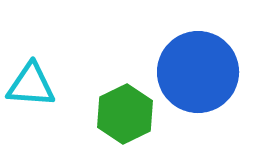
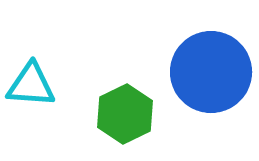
blue circle: moved 13 px right
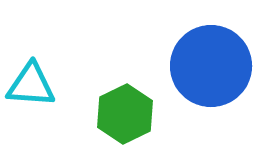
blue circle: moved 6 px up
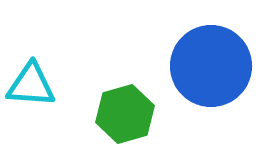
green hexagon: rotated 10 degrees clockwise
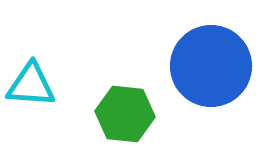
green hexagon: rotated 22 degrees clockwise
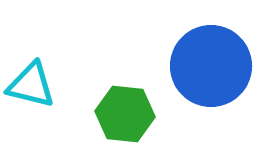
cyan triangle: rotated 10 degrees clockwise
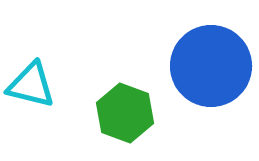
green hexagon: moved 1 px up; rotated 14 degrees clockwise
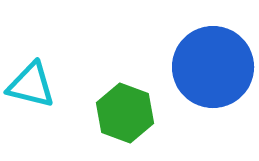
blue circle: moved 2 px right, 1 px down
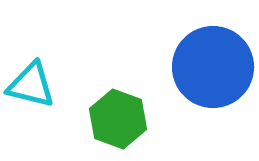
green hexagon: moved 7 px left, 6 px down
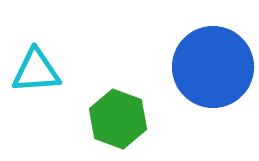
cyan triangle: moved 5 px right, 14 px up; rotated 18 degrees counterclockwise
